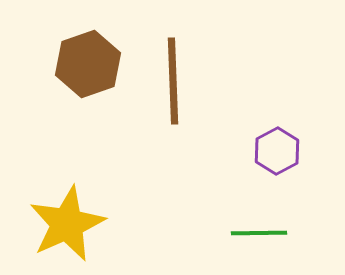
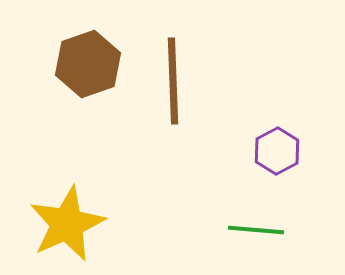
green line: moved 3 px left, 3 px up; rotated 6 degrees clockwise
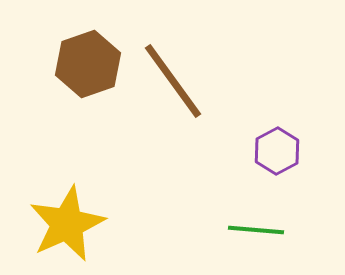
brown line: rotated 34 degrees counterclockwise
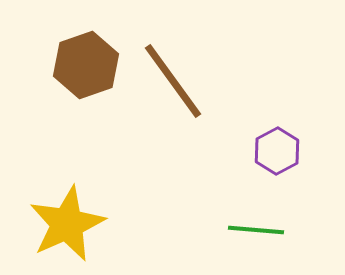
brown hexagon: moved 2 px left, 1 px down
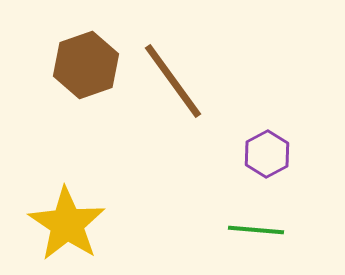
purple hexagon: moved 10 px left, 3 px down
yellow star: rotated 14 degrees counterclockwise
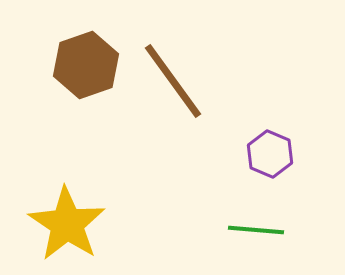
purple hexagon: moved 3 px right; rotated 9 degrees counterclockwise
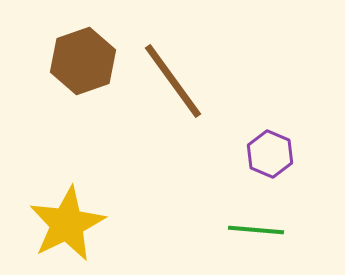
brown hexagon: moved 3 px left, 4 px up
yellow star: rotated 12 degrees clockwise
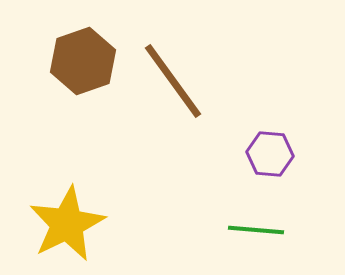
purple hexagon: rotated 18 degrees counterclockwise
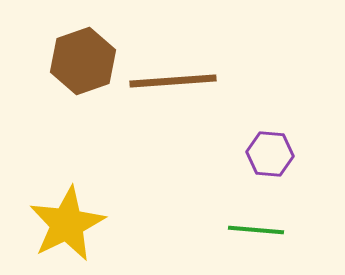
brown line: rotated 58 degrees counterclockwise
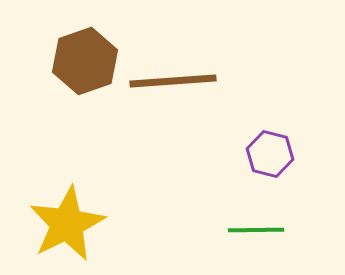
brown hexagon: moved 2 px right
purple hexagon: rotated 9 degrees clockwise
green line: rotated 6 degrees counterclockwise
